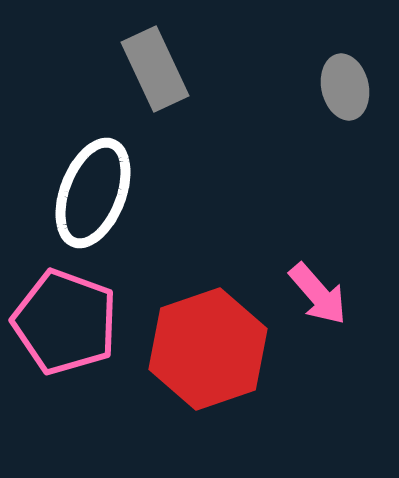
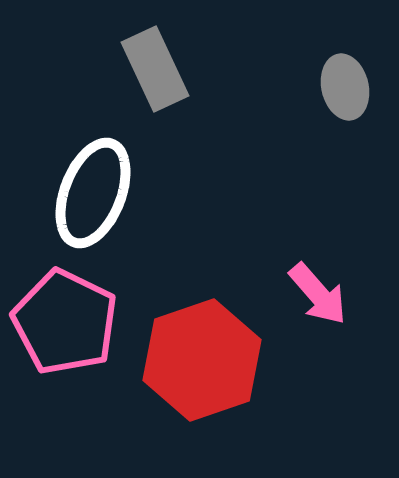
pink pentagon: rotated 6 degrees clockwise
red hexagon: moved 6 px left, 11 px down
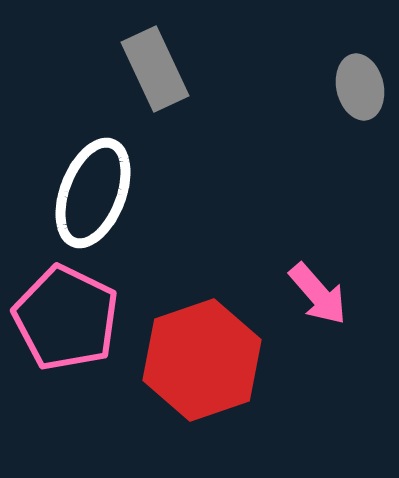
gray ellipse: moved 15 px right
pink pentagon: moved 1 px right, 4 px up
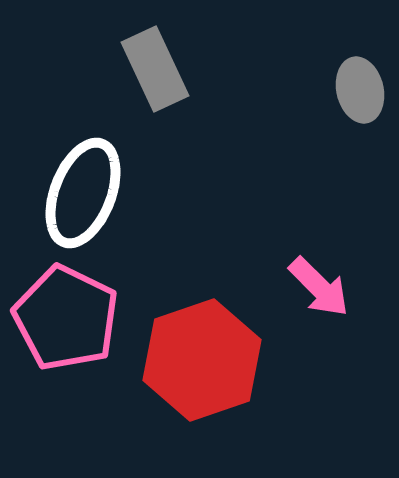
gray ellipse: moved 3 px down
white ellipse: moved 10 px left
pink arrow: moved 1 px right, 7 px up; rotated 4 degrees counterclockwise
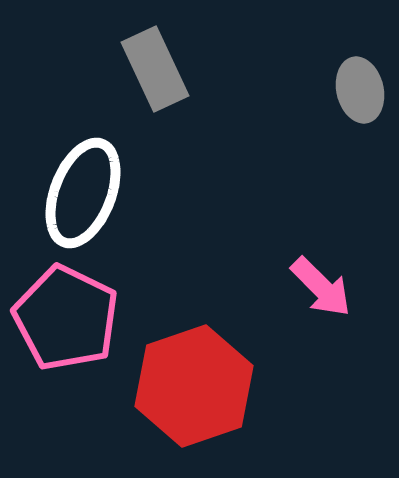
pink arrow: moved 2 px right
red hexagon: moved 8 px left, 26 px down
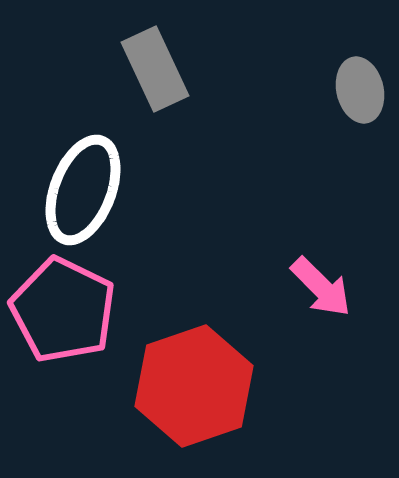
white ellipse: moved 3 px up
pink pentagon: moved 3 px left, 8 px up
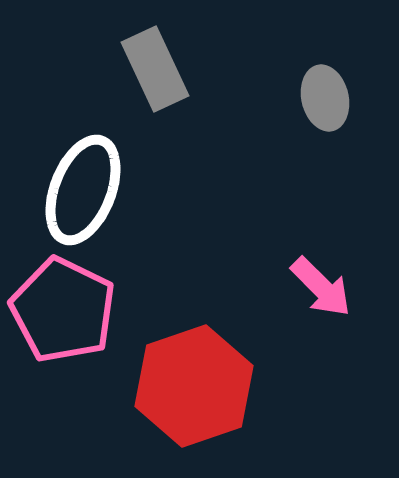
gray ellipse: moved 35 px left, 8 px down
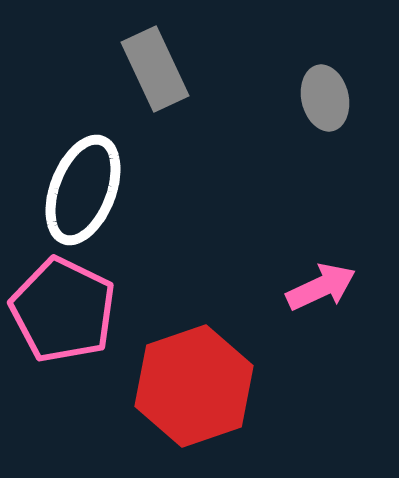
pink arrow: rotated 70 degrees counterclockwise
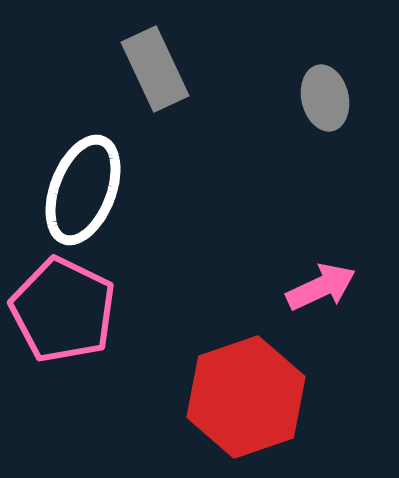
red hexagon: moved 52 px right, 11 px down
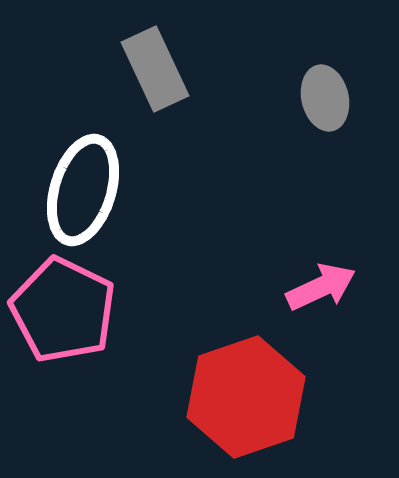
white ellipse: rotated 4 degrees counterclockwise
